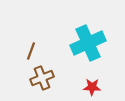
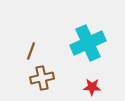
brown cross: rotated 10 degrees clockwise
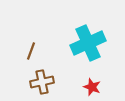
brown cross: moved 4 px down
red star: rotated 18 degrees clockwise
